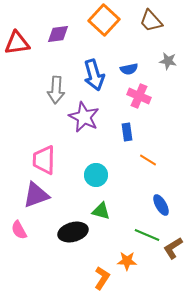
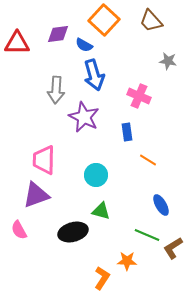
red triangle: rotated 8 degrees clockwise
blue semicircle: moved 45 px left, 24 px up; rotated 42 degrees clockwise
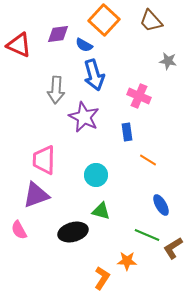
red triangle: moved 2 px right, 2 px down; rotated 24 degrees clockwise
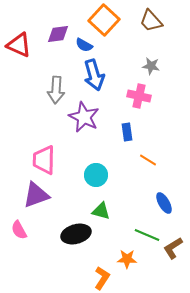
gray star: moved 17 px left, 5 px down
pink cross: rotated 10 degrees counterclockwise
blue ellipse: moved 3 px right, 2 px up
black ellipse: moved 3 px right, 2 px down
orange star: moved 2 px up
